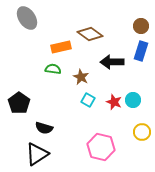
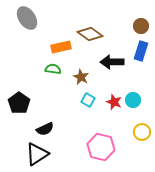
black semicircle: moved 1 px right, 1 px down; rotated 42 degrees counterclockwise
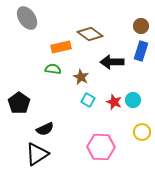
pink hexagon: rotated 12 degrees counterclockwise
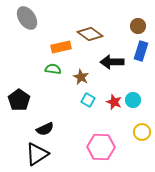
brown circle: moved 3 px left
black pentagon: moved 3 px up
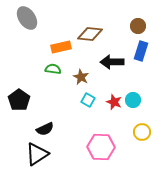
brown diamond: rotated 30 degrees counterclockwise
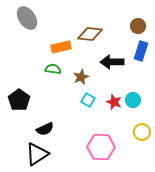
brown star: rotated 21 degrees clockwise
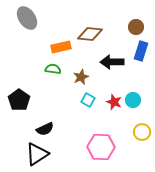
brown circle: moved 2 px left, 1 px down
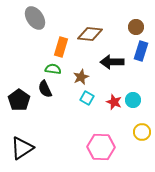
gray ellipse: moved 8 px right
orange rectangle: rotated 60 degrees counterclockwise
cyan square: moved 1 px left, 2 px up
black semicircle: moved 40 px up; rotated 90 degrees clockwise
black triangle: moved 15 px left, 6 px up
